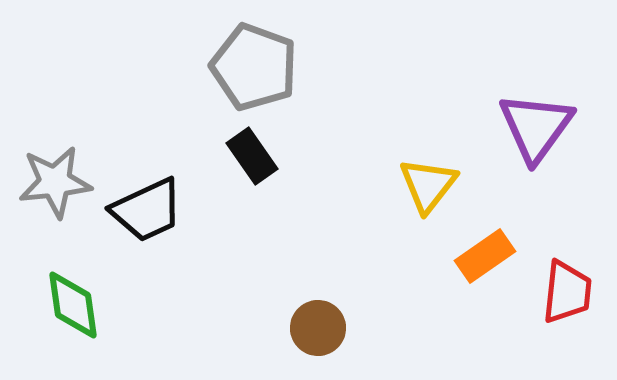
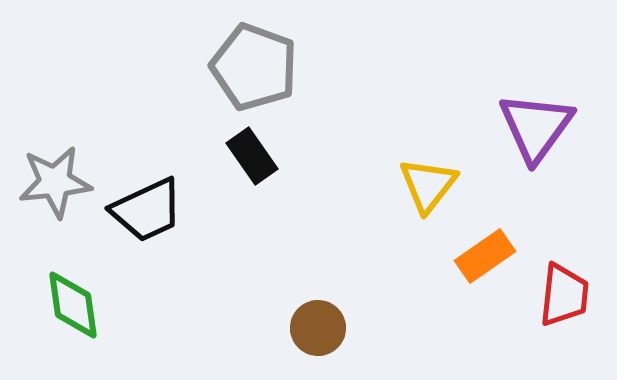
red trapezoid: moved 3 px left, 3 px down
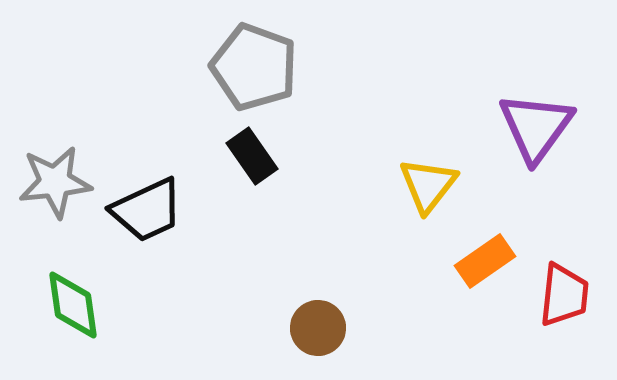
orange rectangle: moved 5 px down
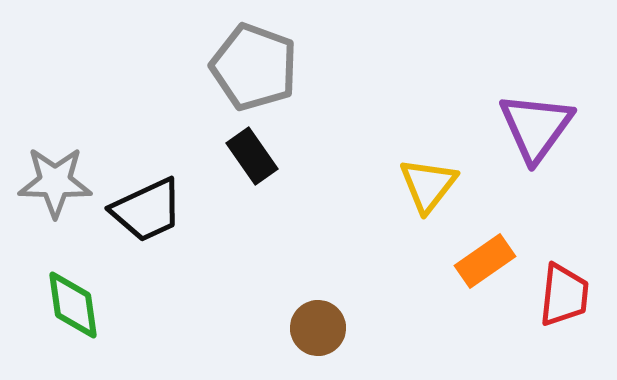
gray star: rotated 8 degrees clockwise
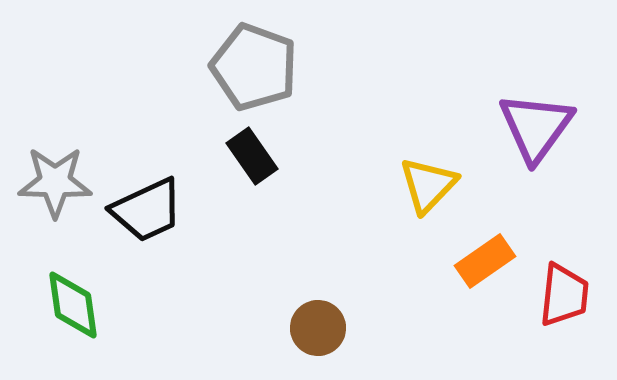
yellow triangle: rotated 6 degrees clockwise
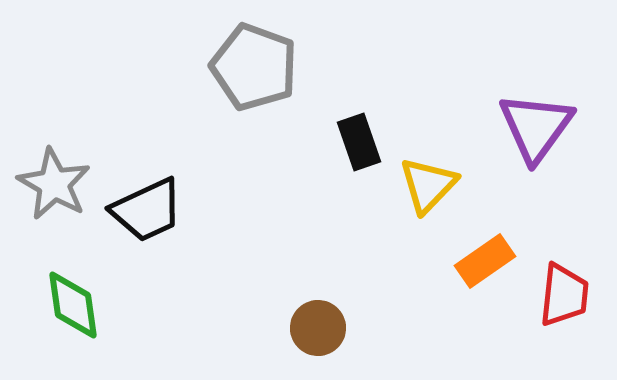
black rectangle: moved 107 px right, 14 px up; rotated 16 degrees clockwise
gray star: moved 1 px left, 2 px down; rotated 28 degrees clockwise
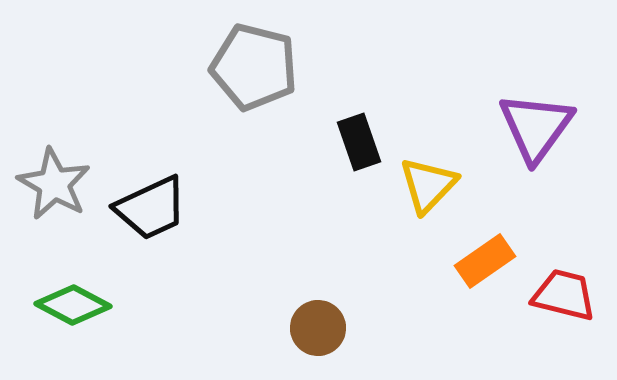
gray pentagon: rotated 6 degrees counterclockwise
black trapezoid: moved 4 px right, 2 px up
red trapezoid: rotated 82 degrees counterclockwise
green diamond: rotated 54 degrees counterclockwise
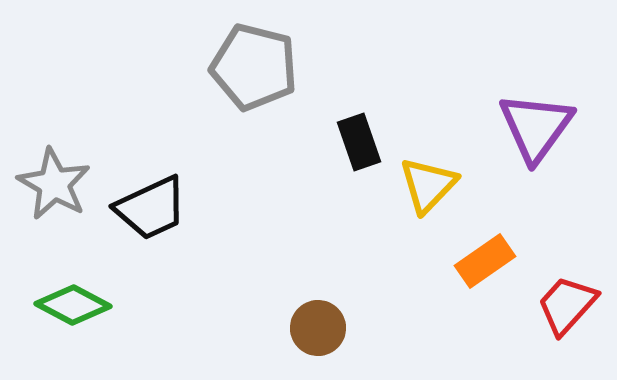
red trapezoid: moved 3 px right, 10 px down; rotated 62 degrees counterclockwise
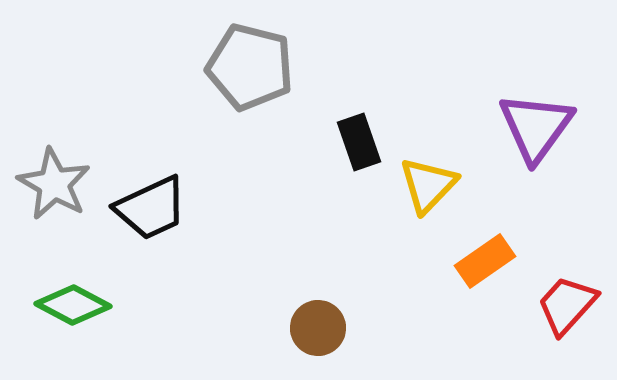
gray pentagon: moved 4 px left
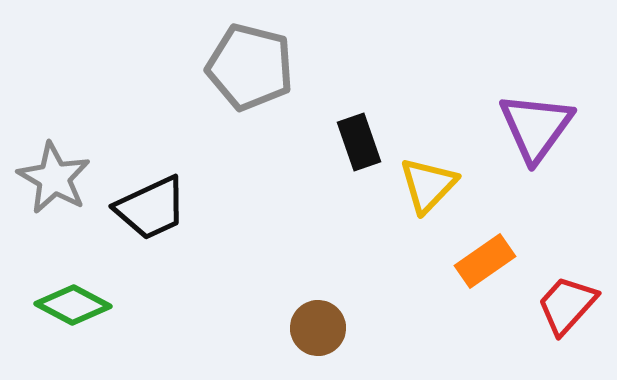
gray star: moved 6 px up
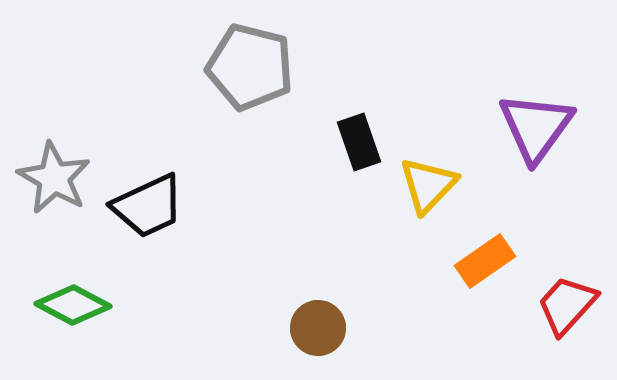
black trapezoid: moved 3 px left, 2 px up
